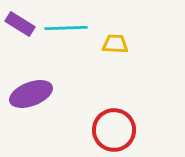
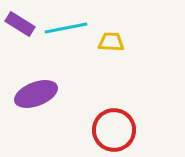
cyan line: rotated 9 degrees counterclockwise
yellow trapezoid: moved 4 px left, 2 px up
purple ellipse: moved 5 px right
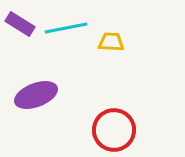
purple ellipse: moved 1 px down
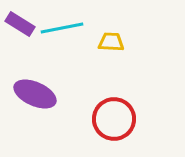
cyan line: moved 4 px left
purple ellipse: moved 1 px left, 1 px up; rotated 45 degrees clockwise
red circle: moved 11 px up
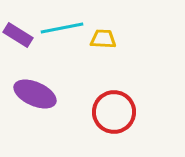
purple rectangle: moved 2 px left, 11 px down
yellow trapezoid: moved 8 px left, 3 px up
red circle: moved 7 px up
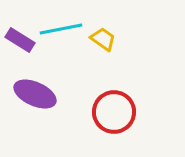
cyan line: moved 1 px left, 1 px down
purple rectangle: moved 2 px right, 5 px down
yellow trapezoid: rotated 32 degrees clockwise
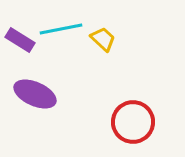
yellow trapezoid: rotated 8 degrees clockwise
red circle: moved 19 px right, 10 px down
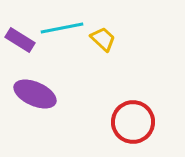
cyan line: moved 1 px right, 1 px up
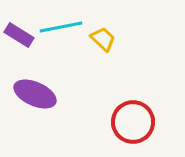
cyan line: moved 1 px left, 1 px up
purple rectangle: moved 1 px left, 5 px up
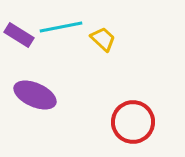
purple ellipse: moved 1 px down
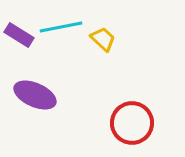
red circle: moved 1 px left, 1 px down
